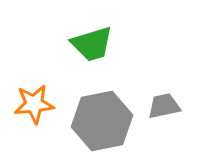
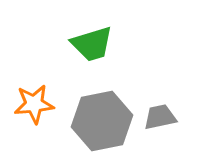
gray trapezoid: moved 4 px left, 11 px down
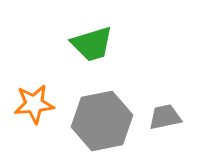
gray trapezoid: moved 5 px right
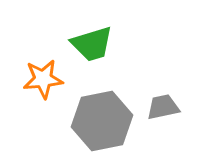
orange star: moved 9 px right, 25 px up
gray trapezoid: moved 2 px left, 10 px up
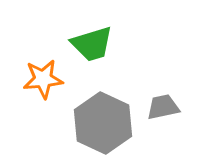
gray hexagon: moved 1 px right, 2 px down; rotated 24 degrees counterclockwise
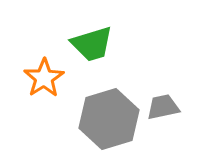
orange star: moved 1 px right, 1 px up; rotated 27 degrees counterclockwise
gray hexagon: moved 6 px right, 4 px up; rotated 18 degrees clockwise
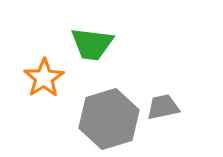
green trapezoid: rotated 24 degrees clockwise
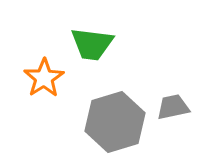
gray trapezoid: moved 10 px right
gray hexagon: moved 6 px right, 3 px down
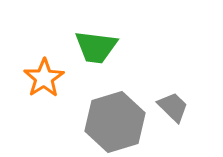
green trapezoid: moved 4 px right, 3 px down
gray trapezoid: rotated 56 degrees clockwise
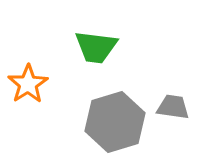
orange star: moved 16 px left, 6 px down
gray trapezoid: rotated 36 degrees counterclockwise
